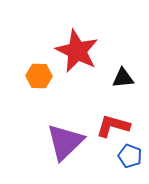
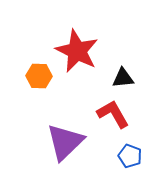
red L-shape: moved 12 px up; rotated 44 degrees clockwise
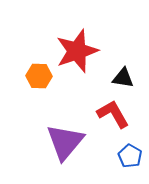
red star: rotated 27 degrees clockwise
black triangle: rotated 15 degrees clockwise
purple triangle: rotated 6 degrees counterclockwise
blue pentagon: rotated 10 degrees clockwise
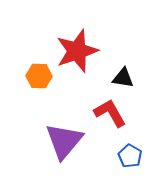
red L-shape: moved 3 px left, 1 px up
purple triangle: moved 1 px left, 1 px up
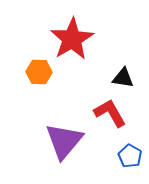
red star: moved 5 px left, 12 px up; rotated 12 degrees counterclockwise
orange hexagon: moved 4 px up
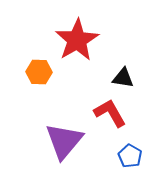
red star: moved 5 px right, 1 px down
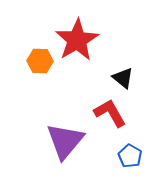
orange hexagon: moved 1 px right, 11 px up
black triangle: rotated 30 degrees clockwise
purple triangle: moved 1 px right
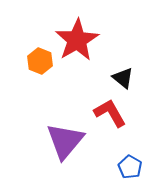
orange hexagon: rotated 20 degrees clockwise
blue pentagon: moved 11 px down
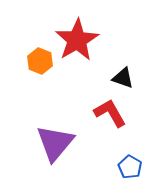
black triangle: rotated 20 degrees counterclockwise
purple triangle: moved 10 px left, 2 px down
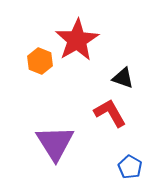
purple triangle: rotated 12 degrees counterclockwise
